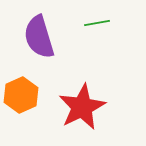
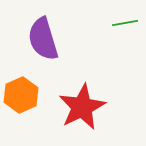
green line: moved 28 px right
purple semicircle: moved 4 px right, 2 px down
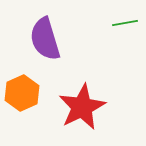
purple semicircle: moved 2 px right
orange hexagon: moved 1 px right, 2 px up
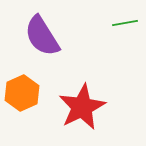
purple semicircle: moved 3 px left, 3 px up; rotated 15 degrees counterclockwise
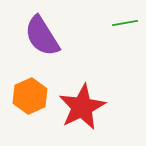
orange hexagon: moved 8 px right, 3 px down
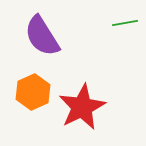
orange hexagon: moved 3 px right, 4 px up
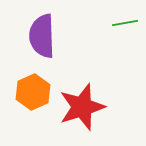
purple semicircle: rotated 30 degrees clockwise
red star: rotated 9 degrees clockwise
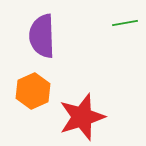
orange hexagon: moved 1 px up
red star: moved 10 px down
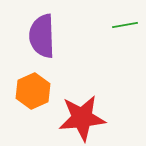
green line: moved 2 px down
red star: moved 1 px down; rotated 12 degrees clockwise
